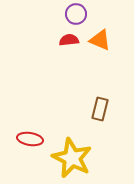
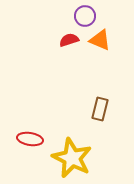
purple circle: moved 9 px right, 2 px down
red semicircle: rotated 12 degrees counterclockwise
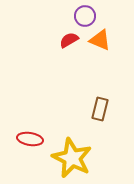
red semicircle: rotated 12 degrees counterclockwise
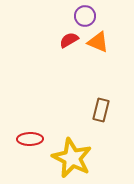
orange triangle: moved 2 px left, 2 px down
brown rectangle: moved 1 px right, 1 px down
red ellipse: rotated 10 degrees counterclockwise
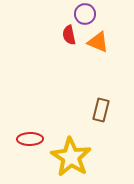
purple circle: moved 2 px up
red semicircle: moved 5 px up; rotated 72 degrees counterclockwise
yellow star: moved 1 px left, 1 px up; rotated 6 degrees clockwise
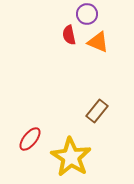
purple circle: moved 2 px right
brown rectangle: moved 4 px left, 1 px down; rotated 25 degrees clockwise
red ellipse: rotated 50 degrees counterclockwise
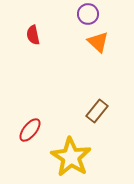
purple circle: moved 1 px right
red semicircle: moved 36 px left
orange triangle: rotated 20 degrees clockwise
red ellipse: moved 9 px up
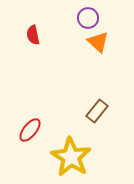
purple circle: moved 4 px down
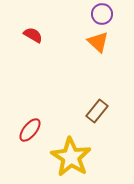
purple circle: moved 14 px right, 4 px up
red semicircle: rotated 132 degrees clockwise
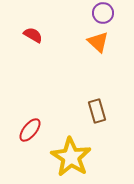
purple circle: moved 1 px right, 1 px up
brown rectangle: rotated 55 degrees counterclockwise
